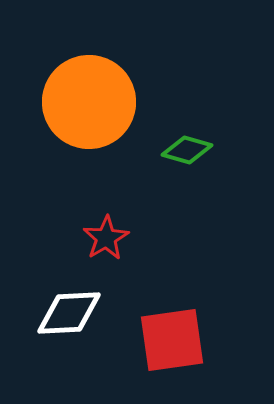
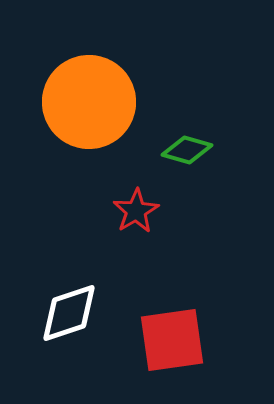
red star: moved 30 px right, 27 px up
white diamond: rotated 16 degrees counterclockwise
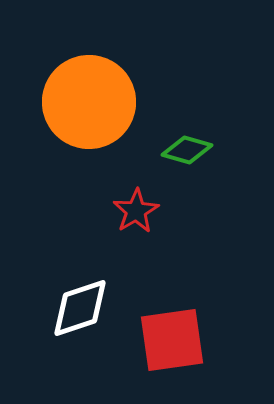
white diamond: moved 11 px right, 5 px up
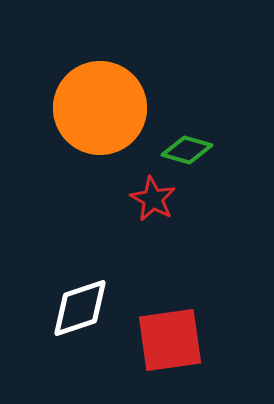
orange circle: moved 11 px right, 6 px down
red star: moved 17 px right, 12 px up; rotated 12 degrees counterclockwise
red square: moved 2 px left
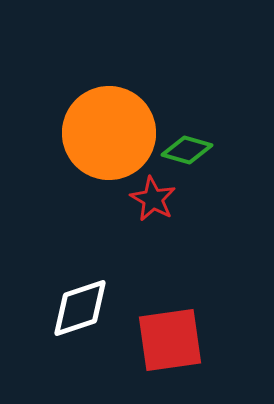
orange circle: moved 9 px right, 25 px down
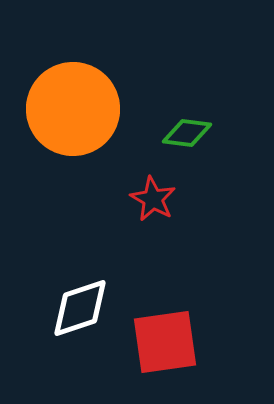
orange circle: moved 36 px left, 24 px up
green diamond: moved 17 px up; rotated 9 degrees counterclockwise
red square: moved 5 px left, 2 px down
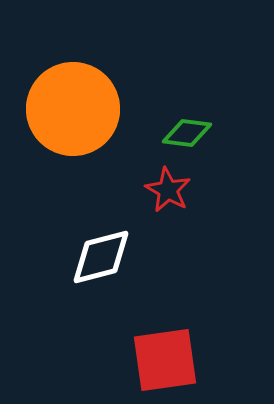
red star: moved 15 px right, 9 px up
white diamond: moved 21 px right, 51 px up; rotated 4 degrees clockwise
red square: moved 18 px down
